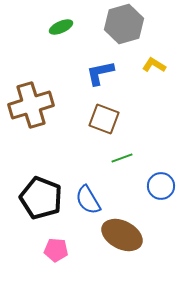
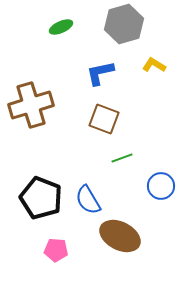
brown ellipse: moved 2 px left, 1 px down
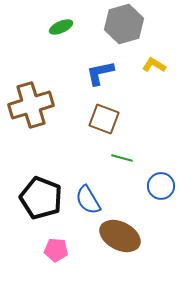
green line: rotated 35 degrees clockwise
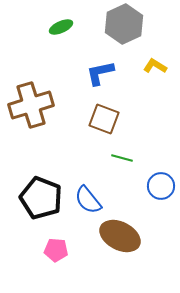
gray hexagon: rotated 9 degrees counterclockwise
yellow L-shape: moved 1 px right, 1 px down
blue semicircle: rotated 8 degrees counterclockwise
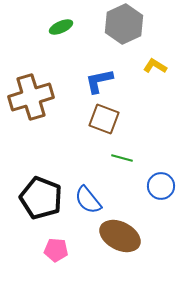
blue L-shape: moved 1 px left, 8 px down
brown cross: moved 8 px up
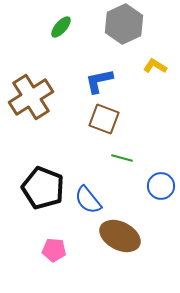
green ellipse: rotated 25 degrees counterclockwise
brown cross: rotated 15 degrees counterclockwise
black pentagon: moved 2 px right, 10 px up
pink pentagon: moved 2 px left
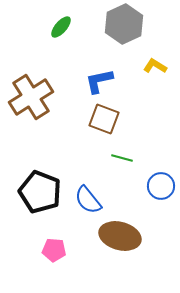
black pentagon: moved 3 px left, 4 px down
brown ellipse: rotated 12 degrees counterclockwise
